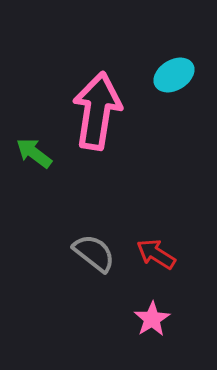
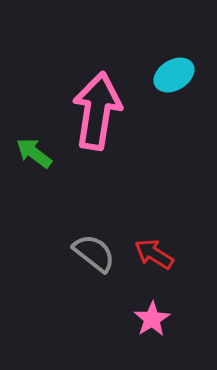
red arrow: moved 2 px left
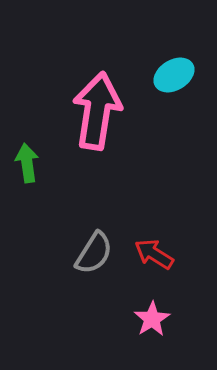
green arrow: moved 7 px left, 10 px down; rotated 45 degrees clockwise
gray semicircle: rotated 84 degrees clockwise
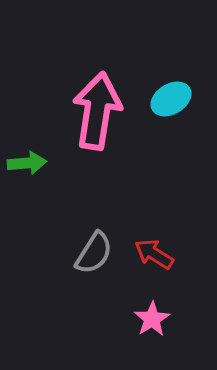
cyan ellipse: moved 3 px left, 24 px down
green arrow: rotated 93 degrees clockwise
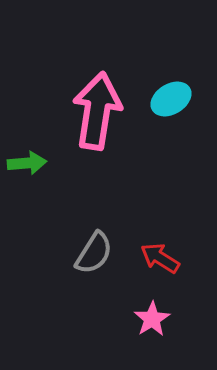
red arrow: moved 6 px right, 4 px down
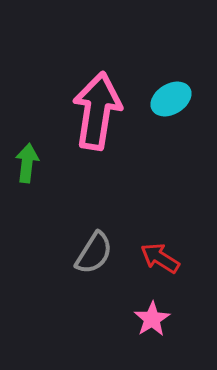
green arrow: rotated 78 degrees counterclockwise
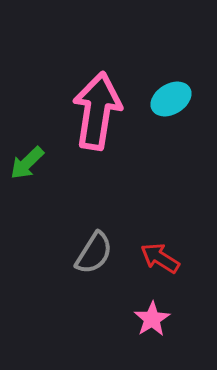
green arrow: rotated 141 degrees counterclockwise
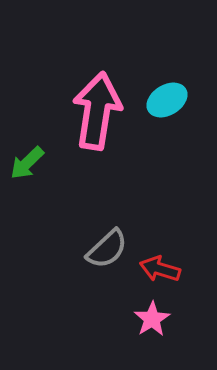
cyan ellipse: moved 4 px left, 1 px down
gray semicircle: moved 13 px right, 4 px up; rotated 15 degrees clockwise
red arrow: moved 11 px down; rotated 15 degrees counterclockwise
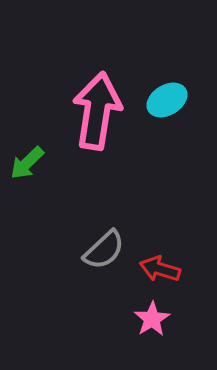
gray semicircle: moved 3 px left, 1 px down
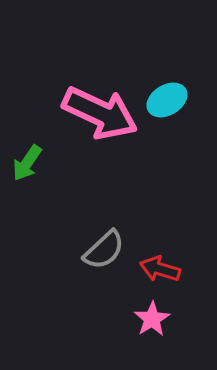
pink arrow: moved 3 px right, 2 px down; rotated 106 degrees clockwise
green arrow: rotated 12 degrees counterclockwise
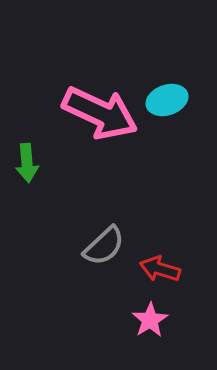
cyan ellipse: rotated 12 degrees clockwise
green arrow: rotated 39 degrees counterclockwise
gray semicircle: moved 4 px up
pink star: moved 2 px left, 1 px down
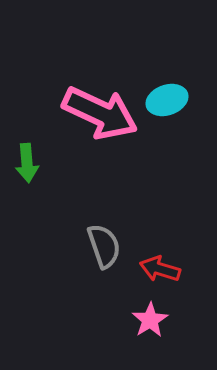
gray semicircle: rotated 66 degrees counterclockwise
